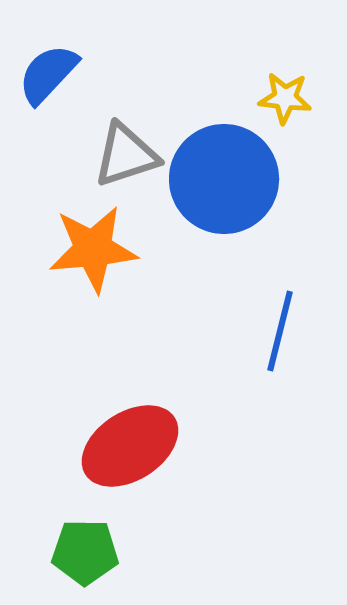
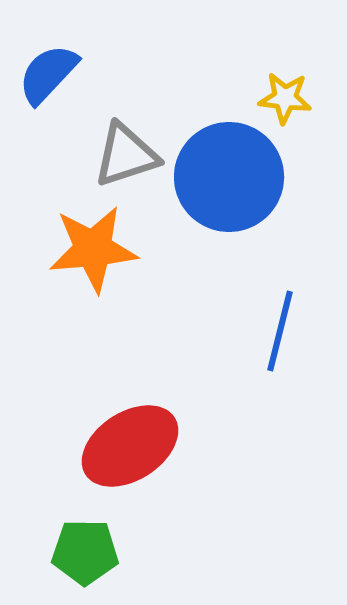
blue circle: moved 5 px right, 2 px up
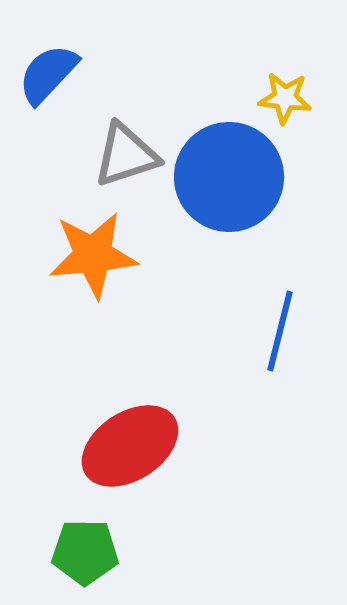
orange star: moved 6 px down
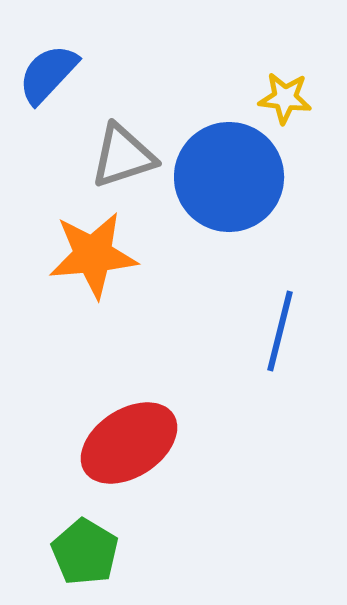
gray triangle: moved 3 px left, 1 px down
red ellipse: moved 1 px left, 3 px up
green pentagon: rotated 30 degrees clockwise
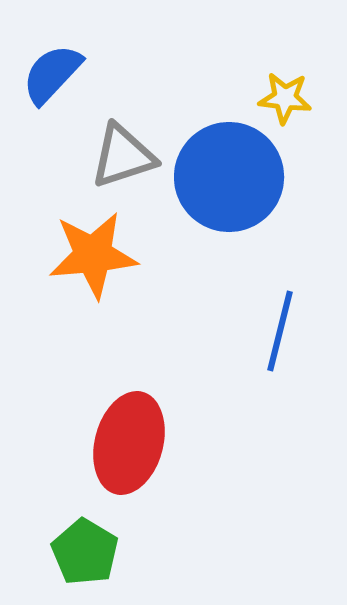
blue semicircle: moved 4 px right
red ellipse: rotated 42 degrees counterclockwise
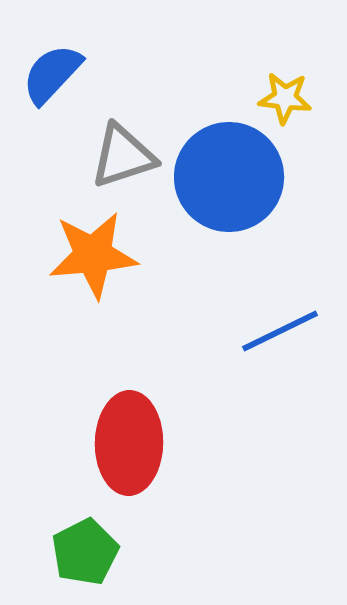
blue line: rotated 50 degrees clockwise
red ellipse: rotated 14 degrees counterclockwise
green pentagon: rotated 14 degrees clockwise
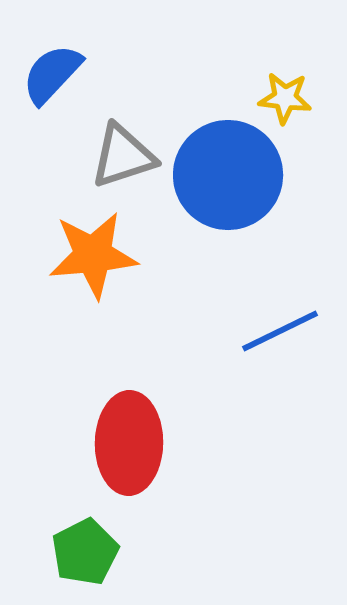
blue circle: moved 1 px left, 2 px up
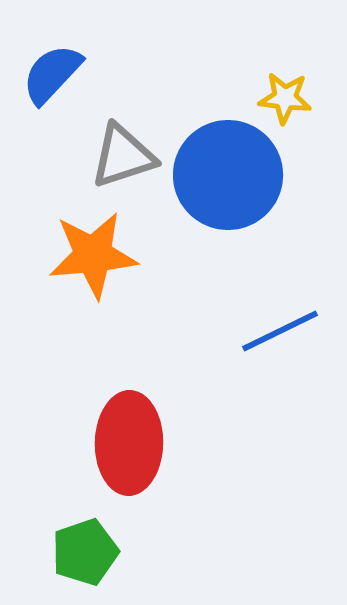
green pentagon: rotated 8 degrees clockwise
